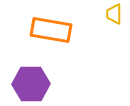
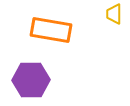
purple hexagon: moved 4 px up
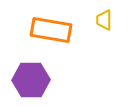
yellow trapezoid: moved 10 px left, 6 px down
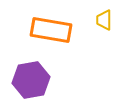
purple hexagon: rotated 9 degrees counterclockwise
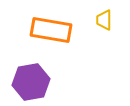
purple hexagon: moved 2 px down
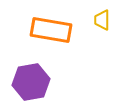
yellow trapezoid: moved 2 px left
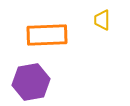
orange rectangle: moved 4 px left, 5 px down; rotated 12 degrees counterclockwise
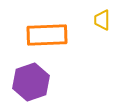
purple hexagon: rotated 9 degrees counterclockwise
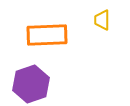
purple hexagon: moved 2 px down
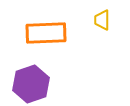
orange rectangle: moved 1 px left, 2 px up
